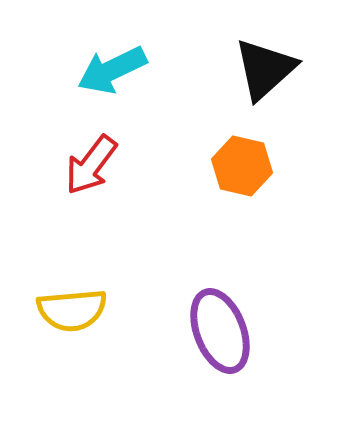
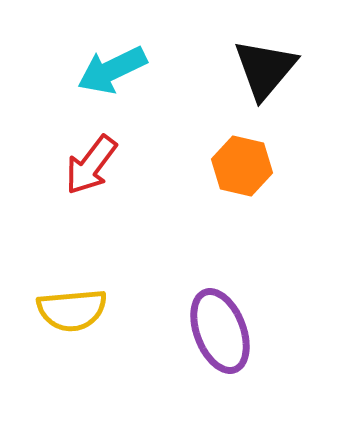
black triangle: rotated 8 degrees counterclockwise
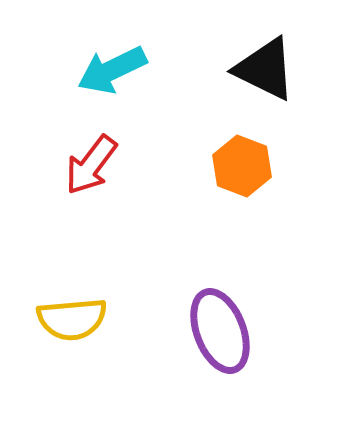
black triangle: rotated 44 degrees counterclockwise
orange hexagon: rotated 8 degrees clockwise
yellow semicircle: moved 9 px down
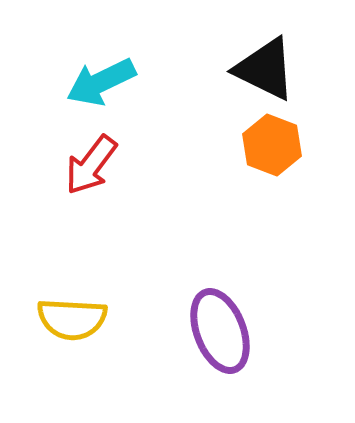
cyan arrow: moved 11 px left, 12 px down
orange hexagon: moved 30 px right, 21 px up
yellow semicircle: rotated 8 degrees clockwise
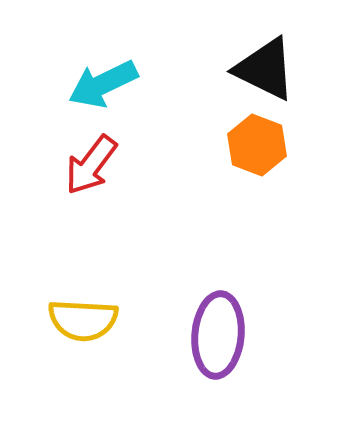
cyan arrow: moved 2 px right, 2 px down
orange hexagon: moved 15 px left
yellow semicircle: moved 11 px right, 1 px down
purple ellipse: moved 2 px left, 4 px down; rotated 26 degrees clockwise
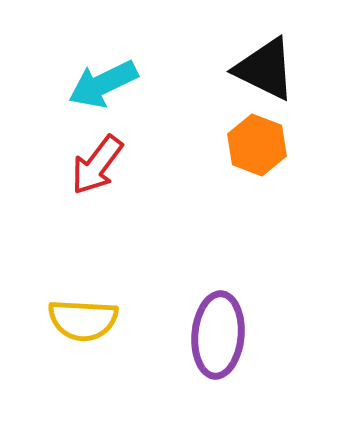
red arrow: moved 6 px right
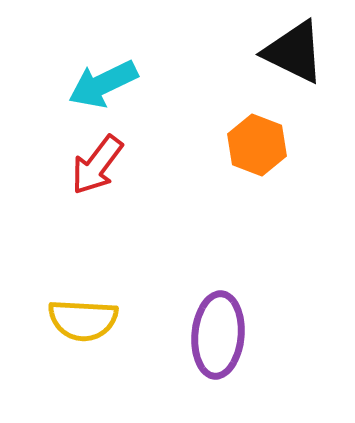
black triangle: moved 29 px right, 17 px up
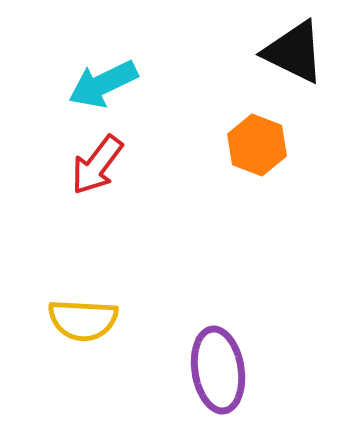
purple ellipse: moved 35 px down; rotated 14 degrees counterclockwise
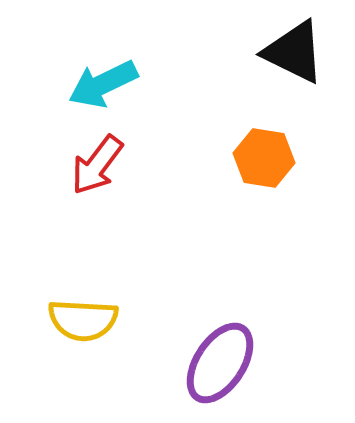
orange hexagon: moved 7 px right, 13 px down; rotated 12 degrees counterclockwise
purple ellipse: moved 2 px right, 7 px up; rotated 42 degrees clockwise
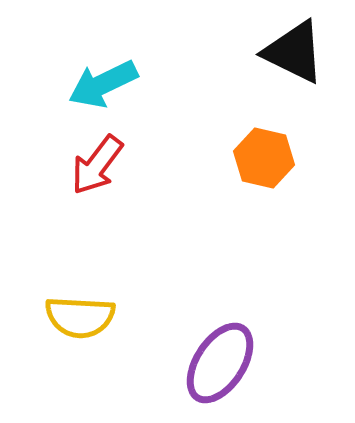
orange hexagon: rotated 4 degrees clockwise
yellow semicircle: moved 3 px left, 3 px up
